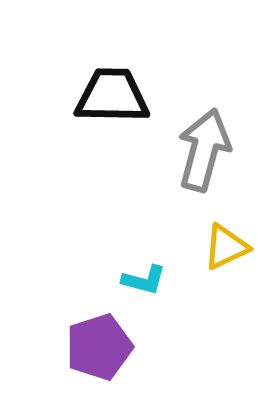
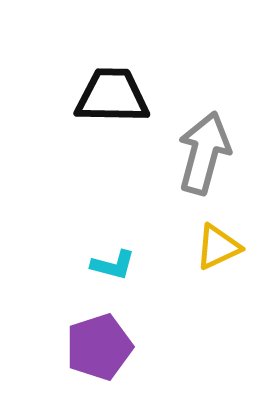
gray arrow: moved 3 px down
yellow triangle: moved 8 px left
cyan L-shape: moved 31 px left, 15 px up
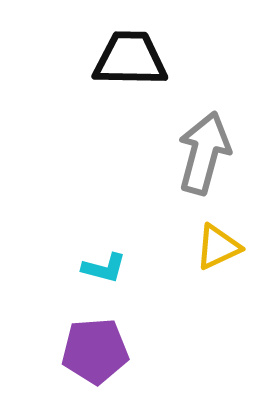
black trapezoid: moved 18 px right, 37 px up
cyan L-shape: moved 9 px left, 3 px down
purple pentagon: moved 4 px left, 4 px down; rotated 14 degrees clockwise
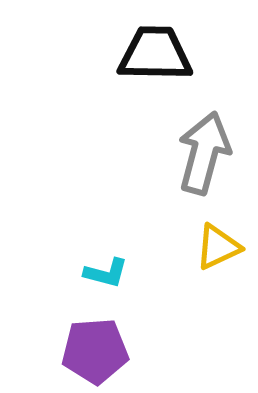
black trapezoid: moved 25 px right, 5 px up
cyan L-shape: moved 2 px right, 5 px down
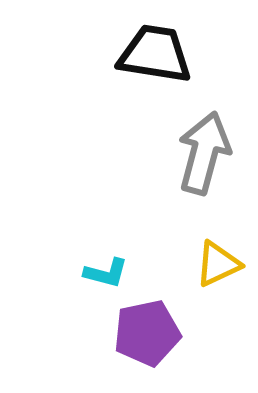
black trapezoid: rotated 8 degrees clockwise
yellow triangle: moved 17 px down
purple pentagon: moved 52 px right, 18 px up; rotated 8 degrees counterclockwise
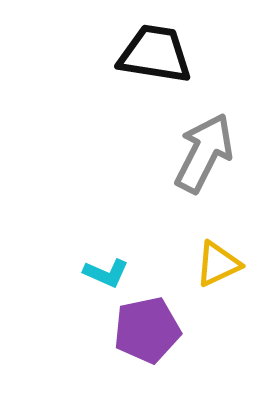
gray arrow: rotated 12 degrees clockwise
cyan L-shape: rotated 9 degrees clockwise
purple pentagon: moved 3 px up
